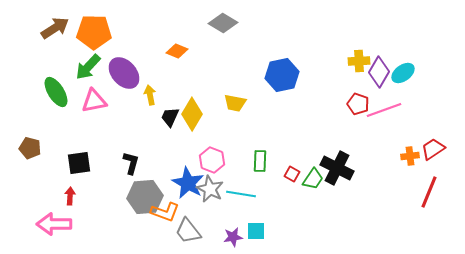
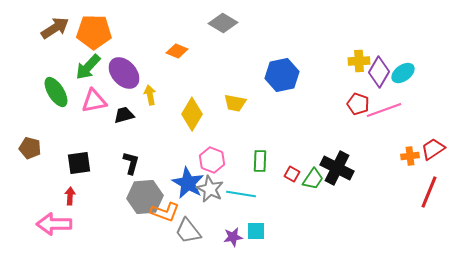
black trapezoid: moved 46 px left, 2 px up; rotated 50 degrees clockwise
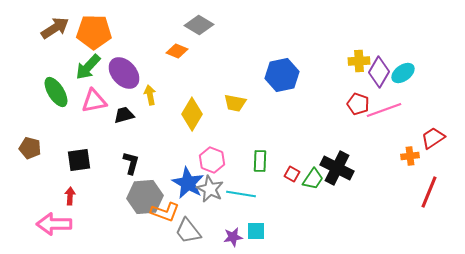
gray diamond: moved 24 px left, 2 px down
red trapezoid: moved 11 px up
black square: moved 3 px up
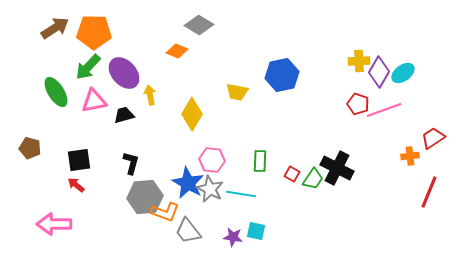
yellow trapezoid: moved 2 px right, 11 px up
pink hexagon: rotated 15 degrees counterclockwise
red arrow: moved 6 px right, 11 px up; rotated 54 degrees counterclockwise
cyan square: rotated 12 degrees clockwise
purple star: rotated 18 degrees clockwise
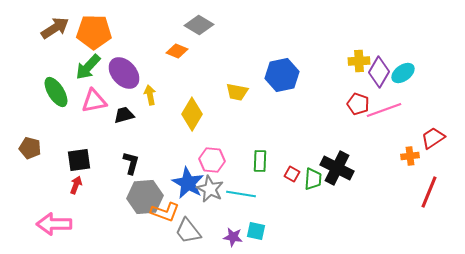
green trapezoid: rotated 30 degrees counterclockwise
red arrow: rotated 72 degrees clockwise
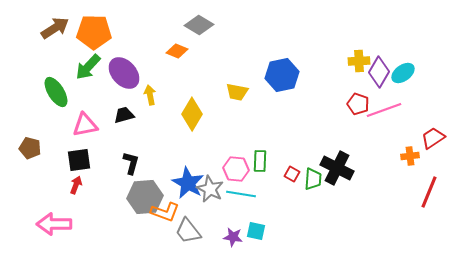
pink triangle: moved 9 px left, 24 px down
pink hexagon: moved 24 px right, 9 px down
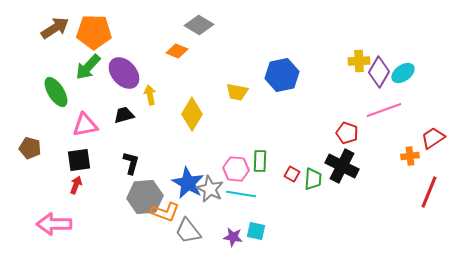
red pentagon: moved 11 px left, 29 px down
black cross: moved 5 px right, 2 px up
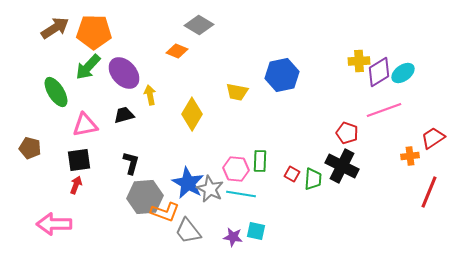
purple diamond: rotated 28 degrees clockwise
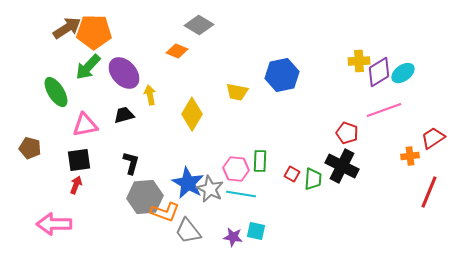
brown arrow: moved 12 px right
